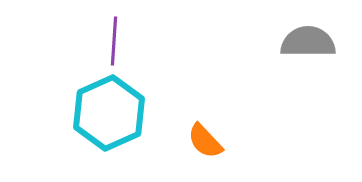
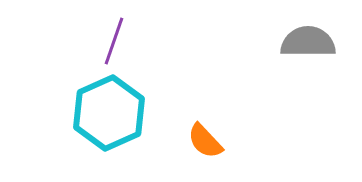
purple line: rotated 15 degrees clockwise
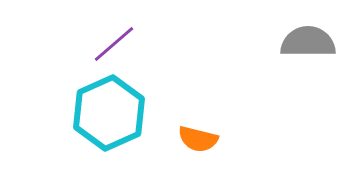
purple line: moved 3 px down; rotated 30 degrees clockwise
orange semicircle: moved 7 px left, 2 px up; rotated 33 degrees counterclockwise
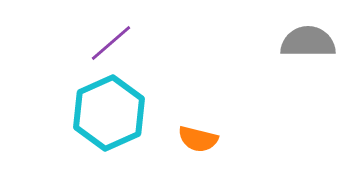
purple line: moved 3 px left, 1 px up
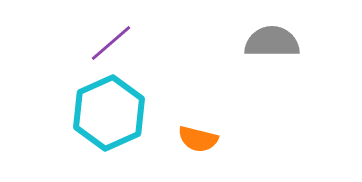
gray semicircle: moved 36 px left
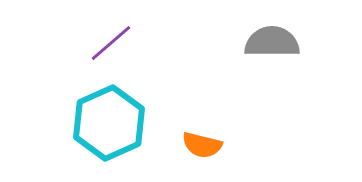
cyan hexagon: moved 10 px down
orange semicircle: moved 4 px right, 6 px down
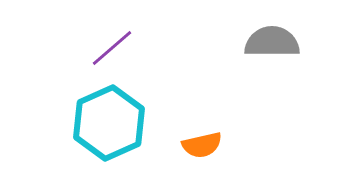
purple line: moved 1 px right, 5 px down
orange semicircle: rotated 27 degrees counterclockwise
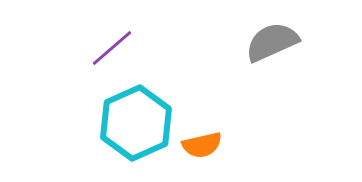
gray semicircle: rotated 24 degrees counterclockwise
cyan hexagon: moved 27 px right
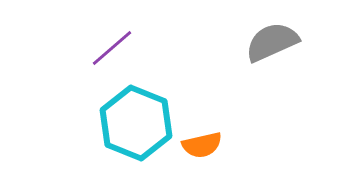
cyan hexagon: rotated 14 degrees counterclockwise
